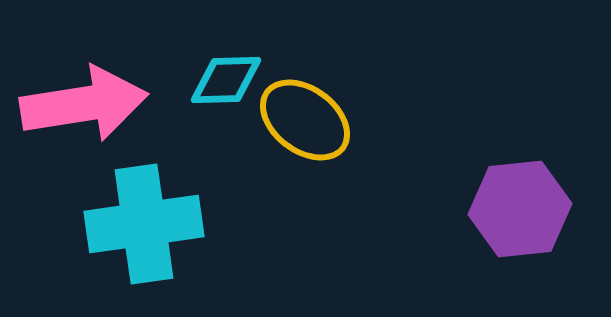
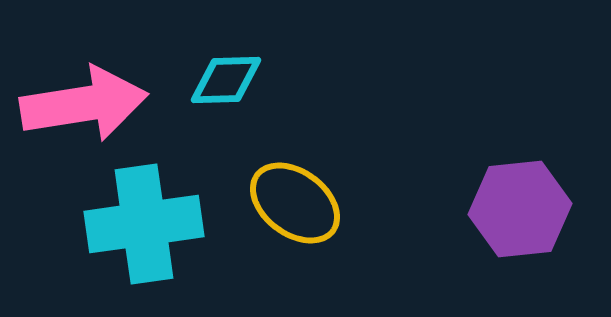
yellow ellipse: moved 10 px left, 83 px down
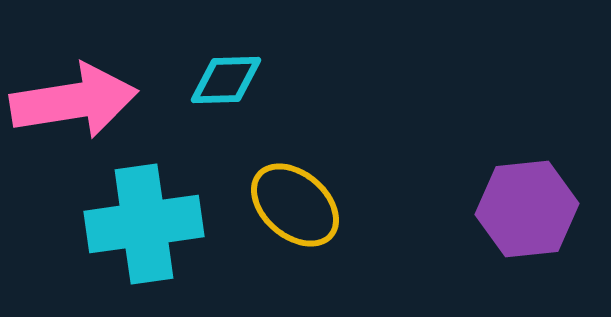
pink arrow: moved 10 px left, 3 px up
yellow ellipse: moved 2 px down; rotated 4 degrees clockwise
purple hexagon: moved 7 px right
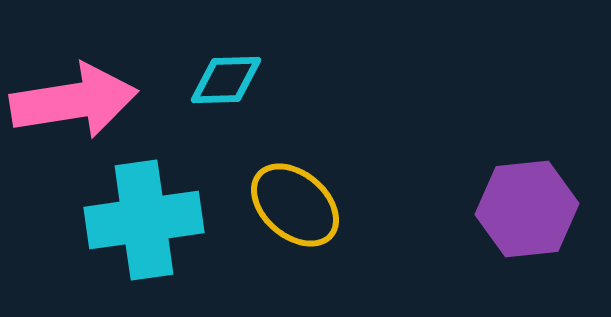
cyan cross: moved 4 px up
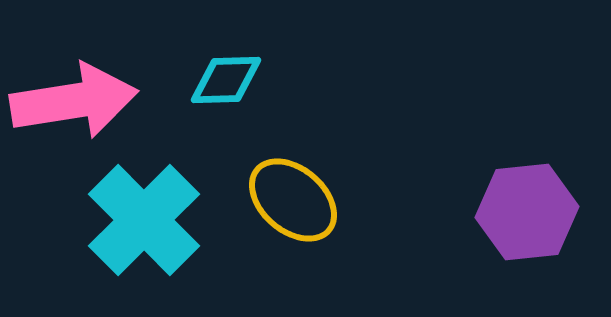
yellow ellipse: moved 2 px left, 5 px up
purple hexagon: moved 3 px down
cyan cross: rotated 37 degrees counterclockwise
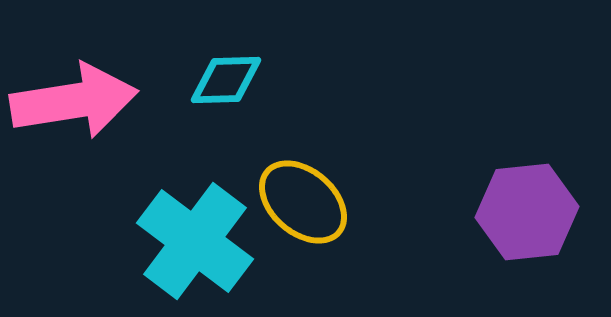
yellow ellipse: moved 10 px right, 2 px down
cyan cross: moved 51 px right, 21 px down; rotated 8 degrees counterclockwise
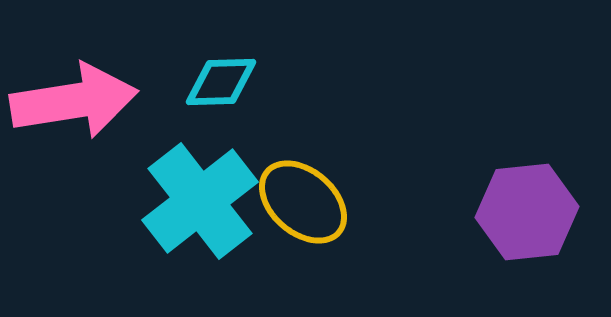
cyan diamond: moved 5 px left, 2 px down
cyan cross: moved 5 px right, 40 px up; rotated 15 degrees clockwise
